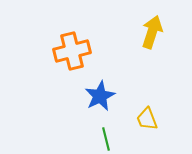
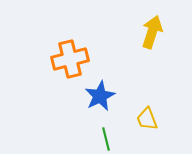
orange cross: moved 2 px left, 8 px down
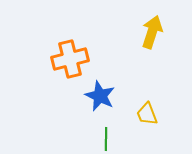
blue star: rotated 20 degrees counterclockwise
yellow trapezoid: moved 5 px up
green line: rotated 15 degrees clockwise
